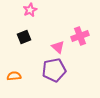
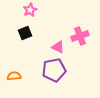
black square: moved 1 px right, 4 px up
pink triangle: rotated 16 degrees counterclockwise
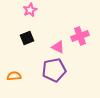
black square: moved 2 px right, 5 px down
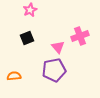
pink triangle: rotated 24 degrees clockwise
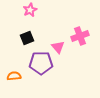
purple pentagon: moved 13 px left, 7 px up; rotated 10 degrees clockwise
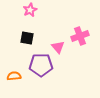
black square: rotated 32 degrees clockwise
purple pentagon: moved 2 px down
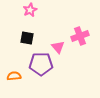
purple pentagon: moved 1 px up
